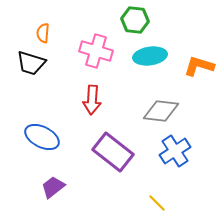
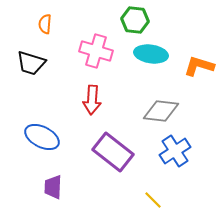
orange semicircle: moved 2 px right, 9 px up
cyan ellipse: moved 1 px right, 2 px up; rotated 16 degrees clockwise
purple trapezoid: rotated 50 degrees counterclockwise
yellow line: moved 4 px left, 3 px up
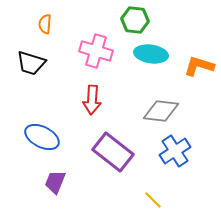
purple trapezoid: moved 2 px right, 5 px up; rotated 20 degrees clockwise
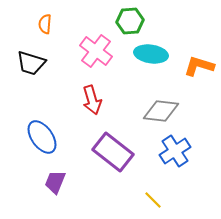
green hexagon: moved 5 px left, 1 px down; rotated 12 degrees counterclockwise
pink cross: rotated 20 degrees clockwise
red arrow: rotated 20 degrees counterclockwise
blue ellipse: rotated 28 degrees clockwise
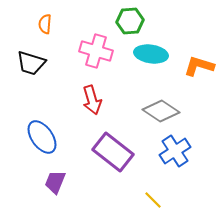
pink cross: rotated 20 degrees counterclockwise
gray diamond: rotated 27 degrees clockwise
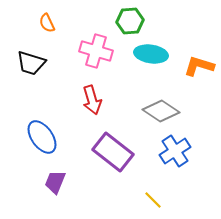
orange semicircle: moved 2 px right, 1 px up; rotated 30 degrees counterclockwise
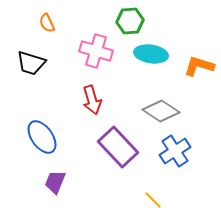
purple rectangle: moved 5 px right, 5 px up; rotated 9 degrees clockwise
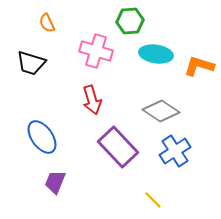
cyan ellipse: moved 5 px right
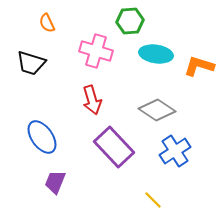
gray diamond: moved 4 px left, 1 px up
purple rectangle: moved 4 px left
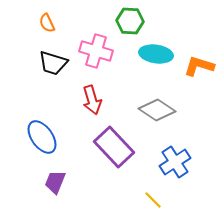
green hexagon: rotated 8 degrees clockwise
black trapezoid: moved 22 px right
blue cross: moved 11 px down
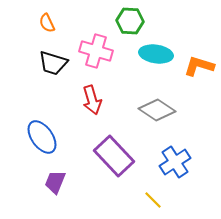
purple rectangle: moved 9 px down
